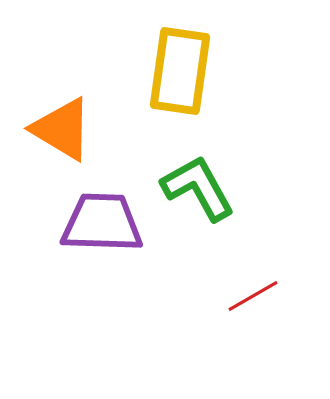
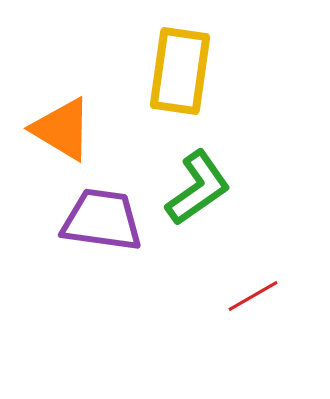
green L-shape: rotated 84 degrees clockwise
purple trapezoid: moved 3 px up; rotated 6 degrees clockwise
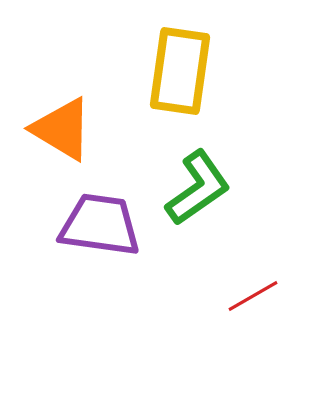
purple trapezoid: moved 2 px left, 5 px down
